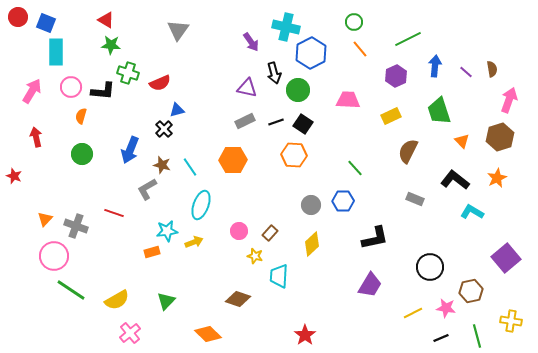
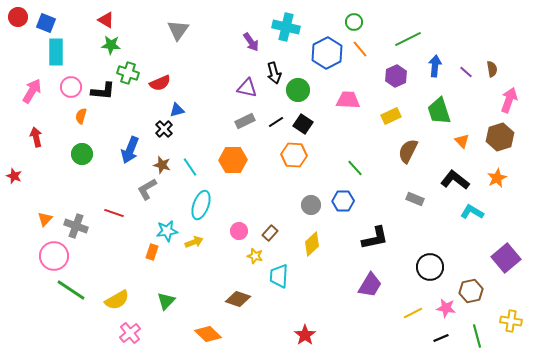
blue hexagon at (311, 53): moved 16 px right
black line at (276, 122): rotated 14 degrees counterclockwise
orange rectangle at (152, 252): rotated 56 degrees counterclockwise
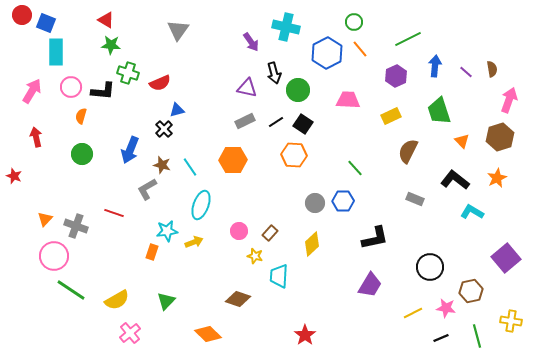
red circle at (18, 17): moved 4 px right, 2 px up
gray circle at (311, 205): moved 4 px right, 2 px up
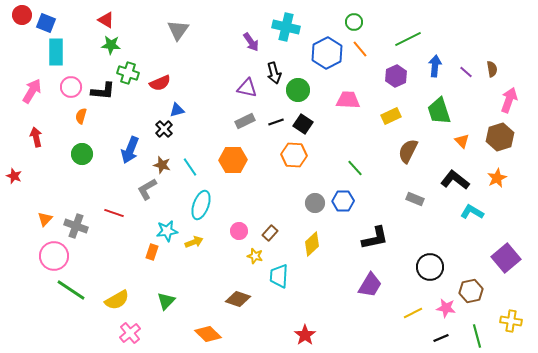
black line at (276, 122): rotated 14 degrees clockwise
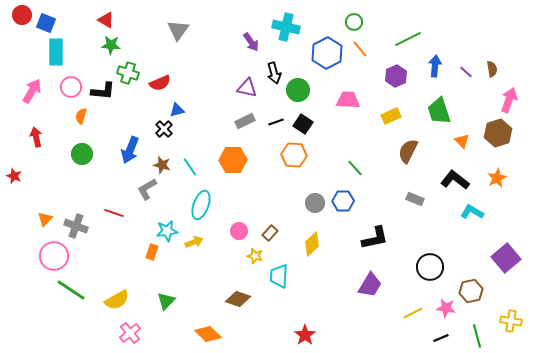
brown hexagon at (500, 137): moved 2 px left, 4 px up
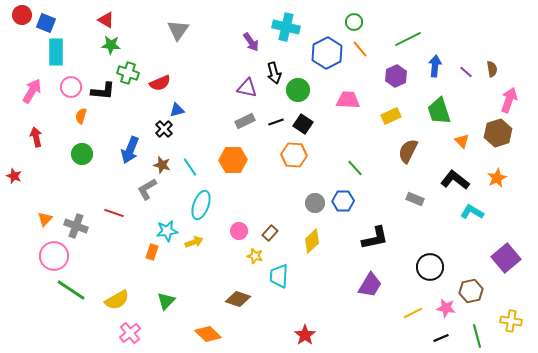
yellow diamond at (312, 244): moved 3 px up
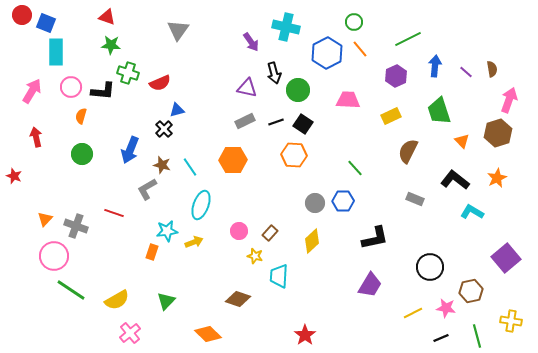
red triangle at (106, 20): moved 1 px right, 3 px up; rotated 12 degrees counterclockwise
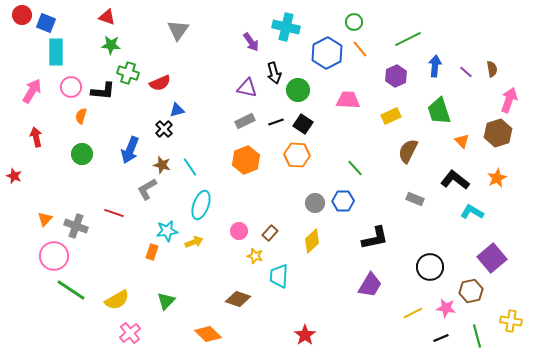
orange hexagon at (294, 155): moved 3 px right
orange hexagon at (233, 160): moved 13 px right; rotated 20 degrees counterclockwise
purple square at (506, 258): moved 14 px left
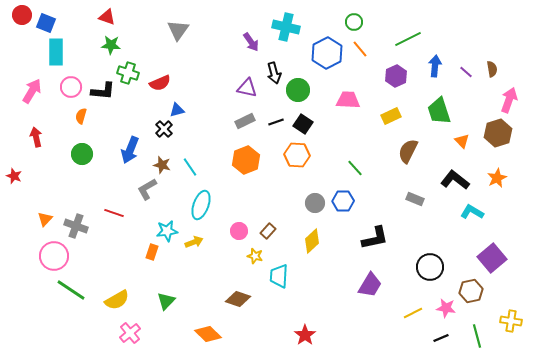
brown rectangle at (270, 233): moved 2 px left, 2 px up
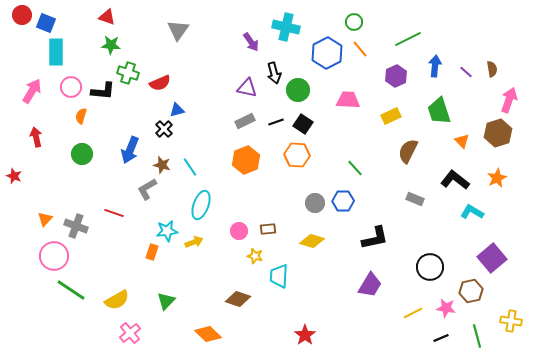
brown rectangle at (268, 231): moved 2 px up; rotated 42 degrees clockwise
yellow diamond at (312, 241): rotated 60 degrees clockwise
